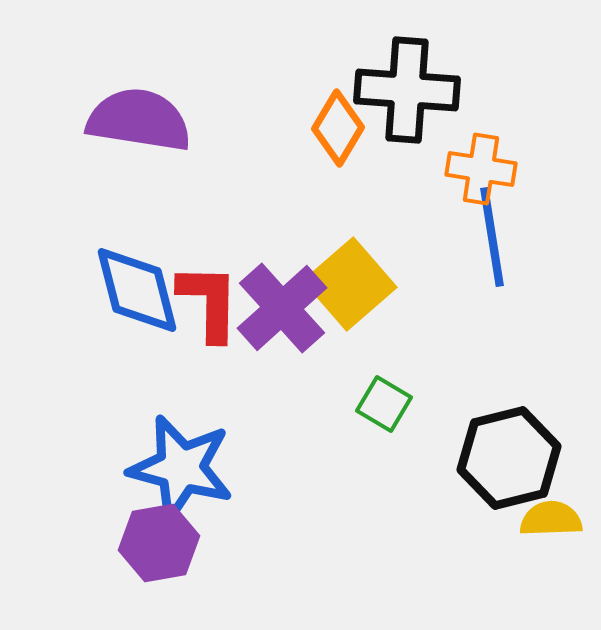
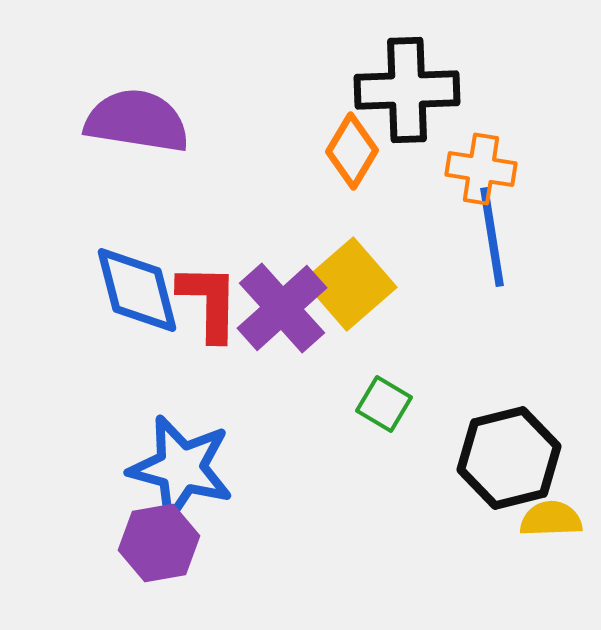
black cross: rotated 6 degrees counterclockwise
purple semicircle: moved 2 px left, 1 px down
orange diamond: moved 14 px right, 23 px down
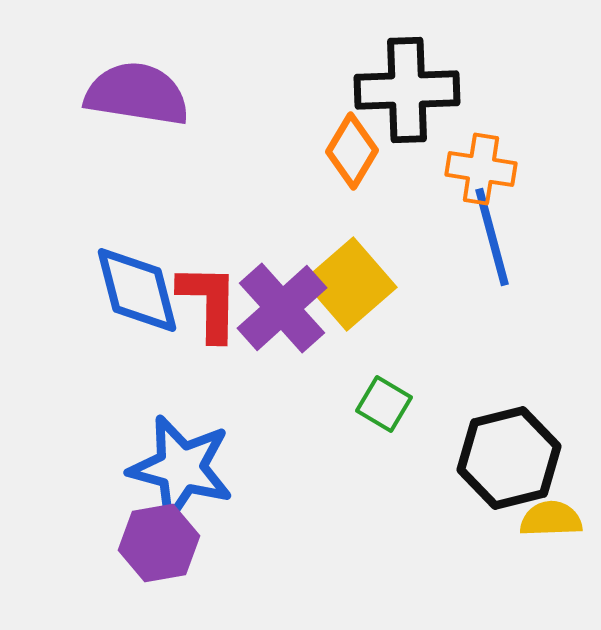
purple semicircle: moved 27 px up
blue line: rotated 6 degrees counterclockwise
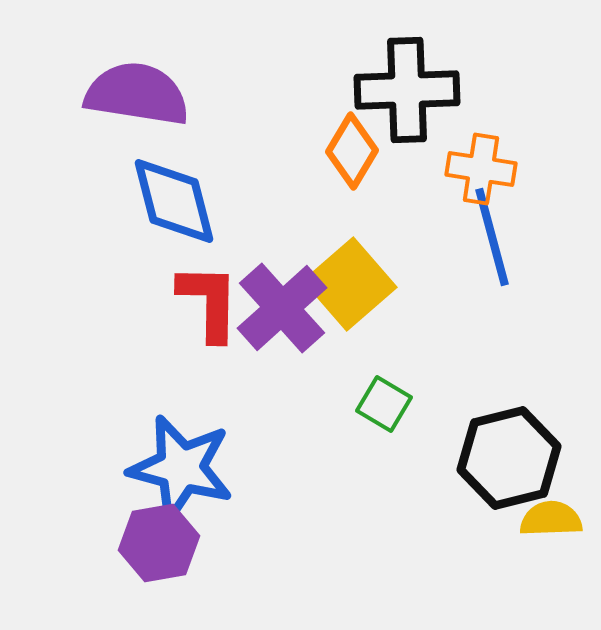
blue diamond: moved 37 px right, 89 px up
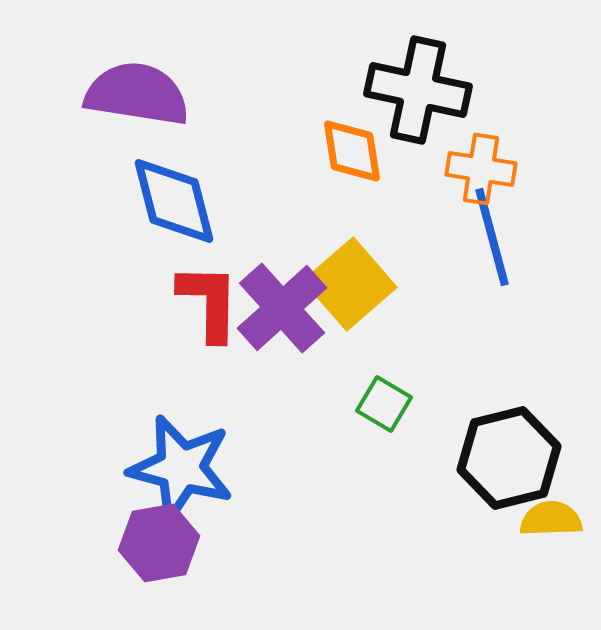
black cross: moved 11 px right; rotated 14 degrees clockwise
orange diamond: rotated 40 degrees counterclockwise
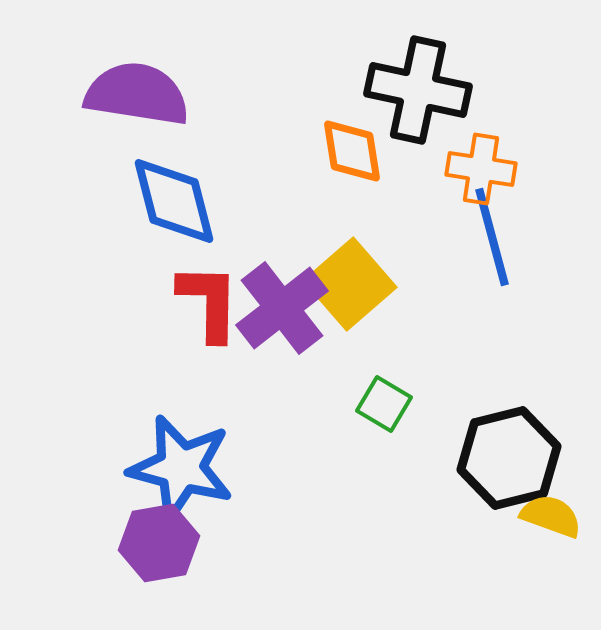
purple cross: rotated 4 degrees clockwise
yellow semicircle: moved 3 px up; rotated 22 degrees clockwise
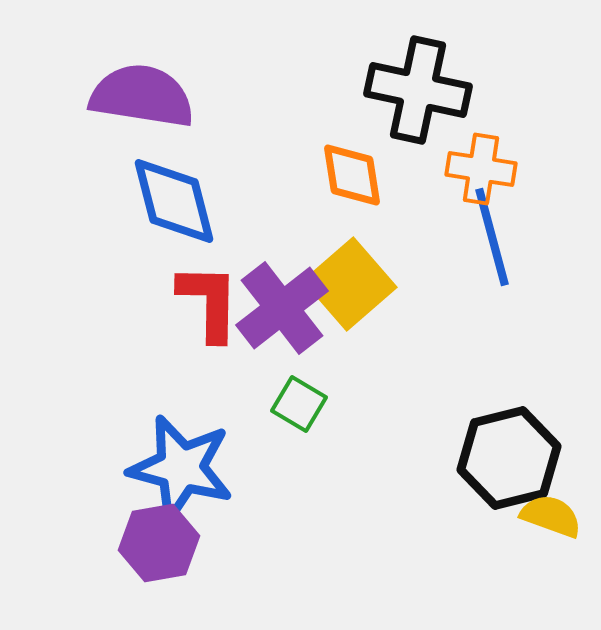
purple semicircle: moved 5 px right, 2 px down
orange diamond: moved 24 px down
green square: moved 85 px left
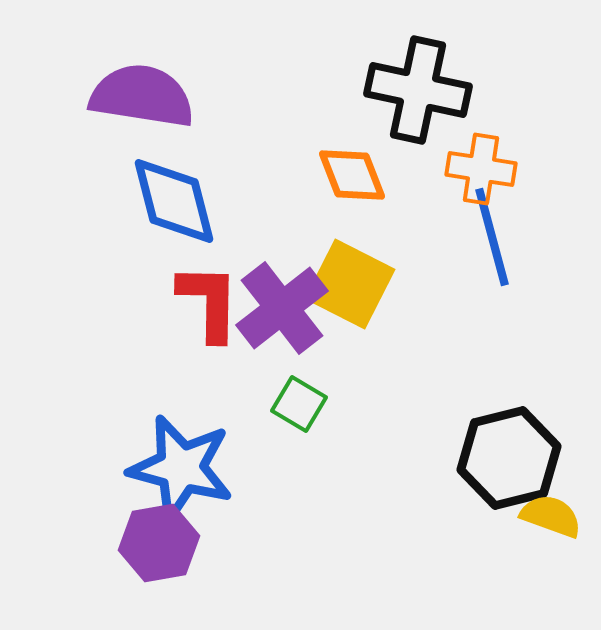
orange diamond: rotated 12 degrees counterclockwise
yellow square: rotated 22 degrees counterclockwise
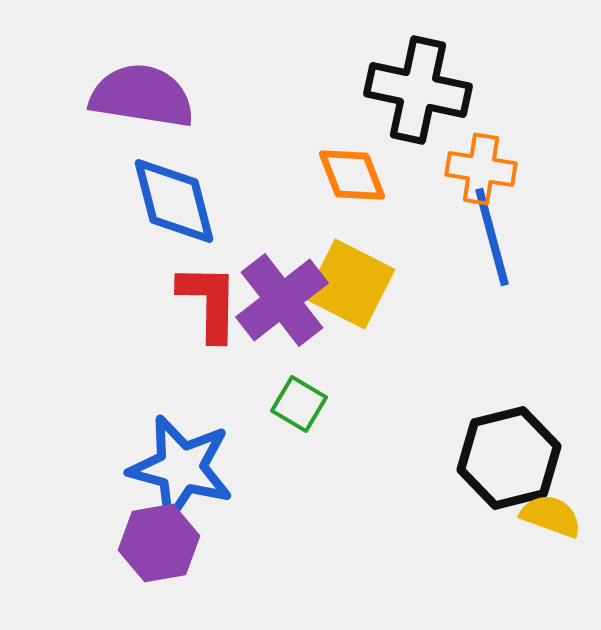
purple cross: moved 8 px up
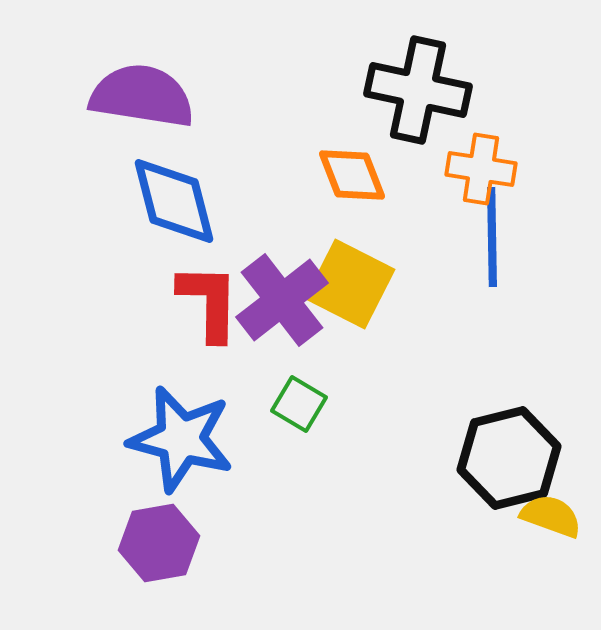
blue line: rotated 14 degrees clockwise
blue star: moved 29 px up
